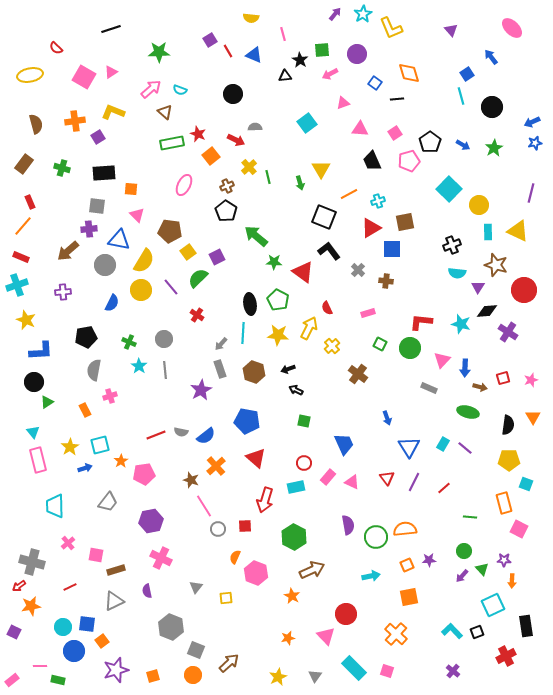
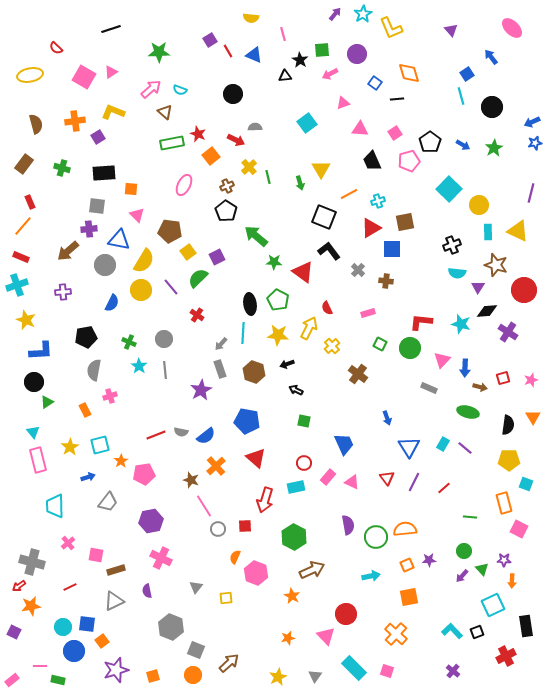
black arrow at (288, 369): moved 1 px left, 5 px up
blue arrow at (85, 468): moved 3 px right, 9 px down
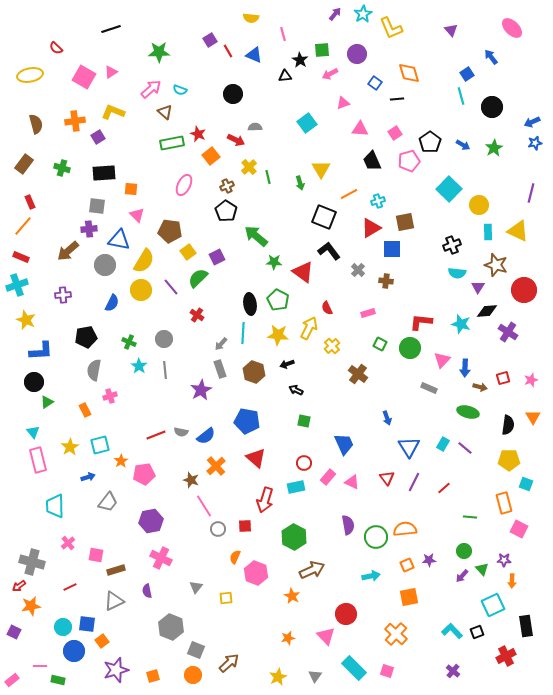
purple cross at (63, 292): moved 3 px down
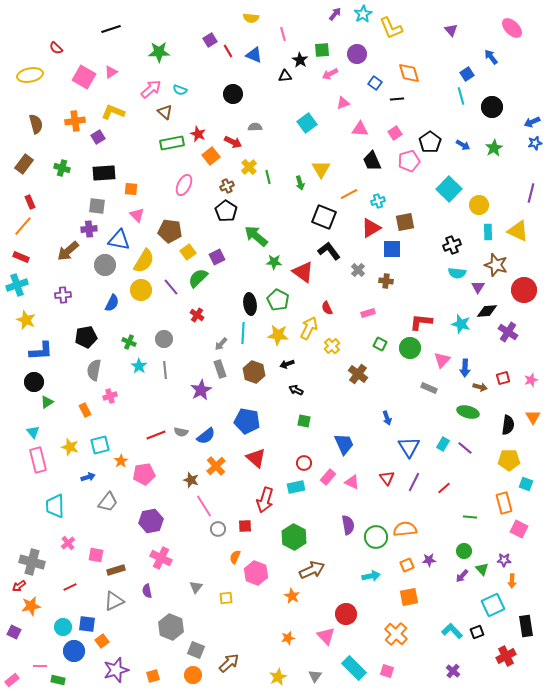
red arrow at (236, 140): moved 3 px left, 2 px down
yellow star at (70, 447): rotated 24 degrees counterclockwise
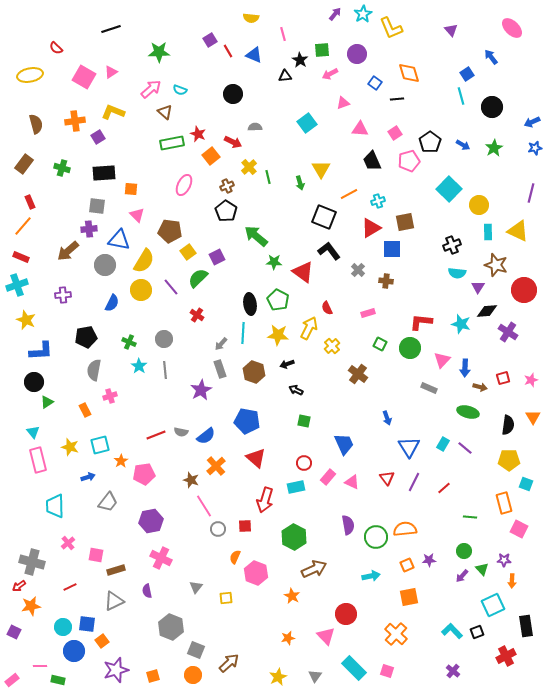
blue star at (535, 143): moved 5 px down
brown arrow at (312, 570): moved 2 px right, 1 px up
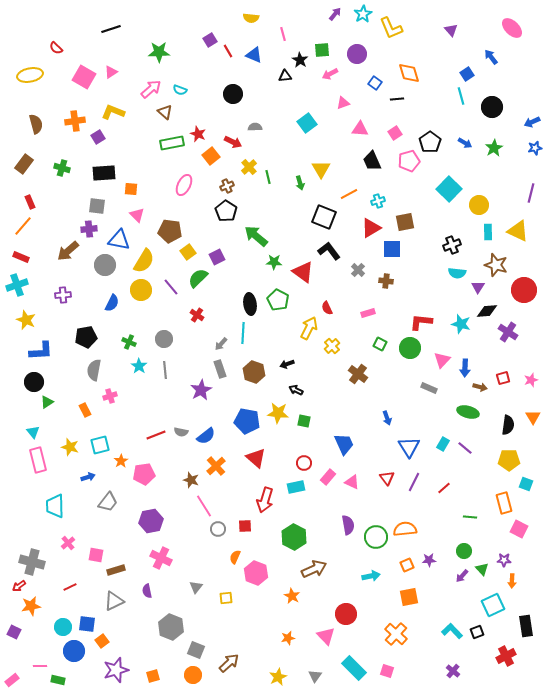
blue arrow at (463, 145): moved 2 px right, 2 px up
yellow star at (278, 335): moved 78 px down
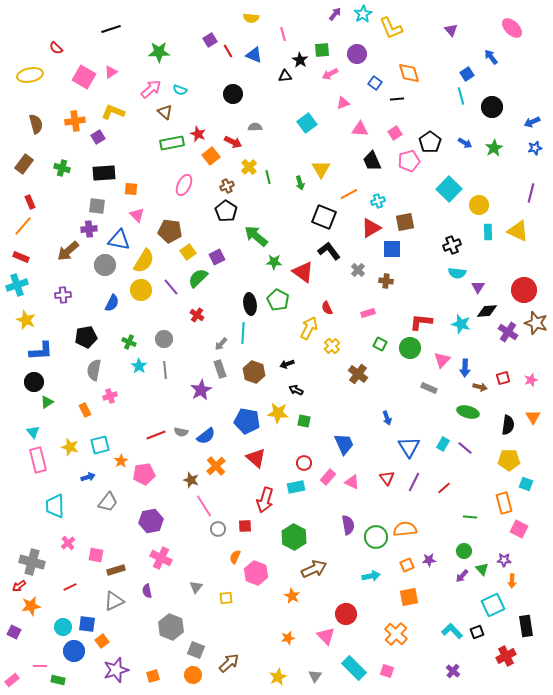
brown star at (496, 265): moved 40 px right, 58 px down
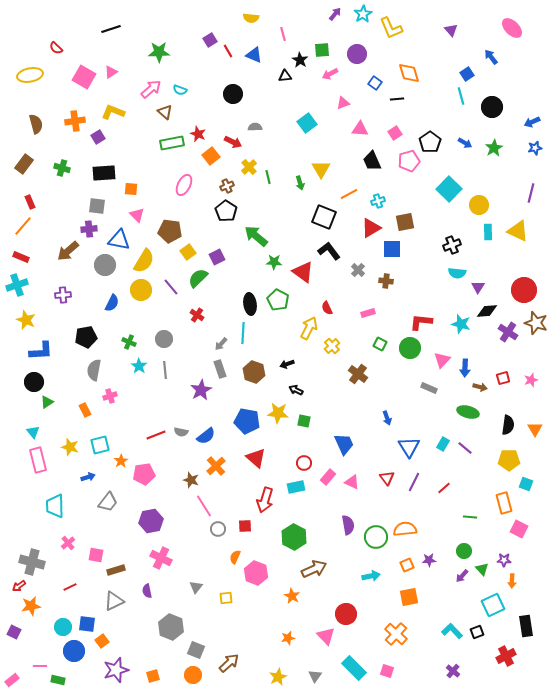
orange triangle at (533, 417): moved 2 px right, 12 px down
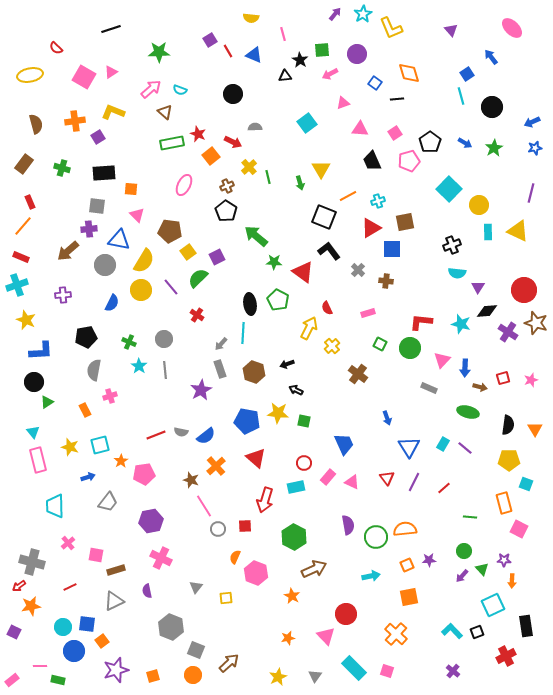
orange line at (349, 194): moved 1 px left, 2 px down
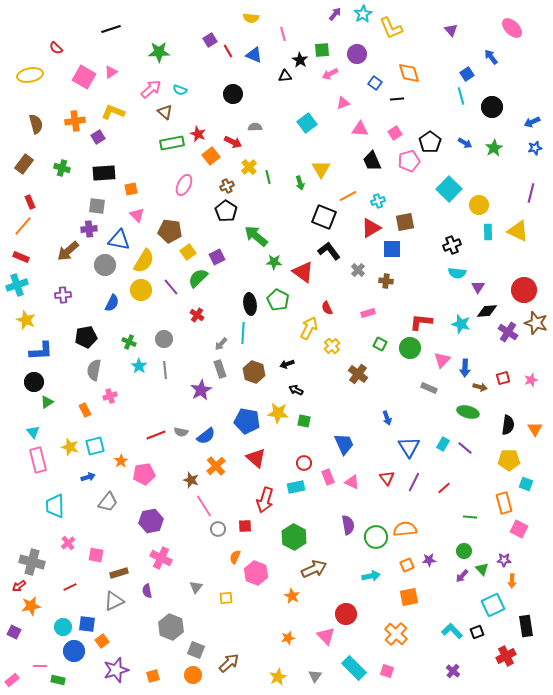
orange square at (131, 189): rotated 16 degrees counterclockwise
cyan square at (100, 445): moved 5 px left, 1 px down
pink rectangle at (328, 477): rotated 63 degrees counterclockwise
brown rectangle at (116, 570): moved 3 px right, 3 px down
